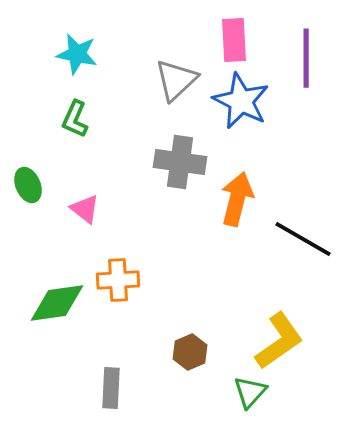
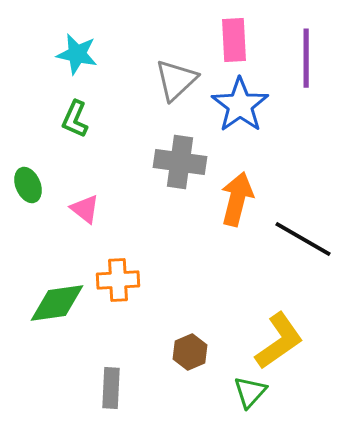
blue star: moved 1 px left, 4 px down; rotated 10 degrees clockwise
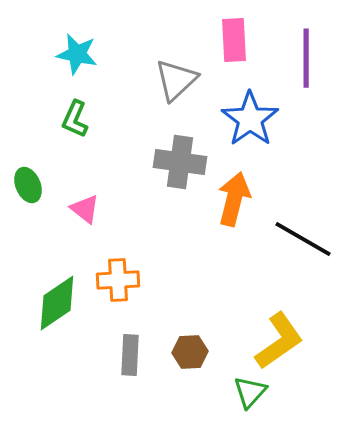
blue star: moved 10 px right, 14 px down
orange arrow: moved 3 px left
green diamond: rotated 26 degrees counterclockwise
brown hexagon: rotated 20 degrees clockwise
gray rectangle: moved 19 px right, 33 px up
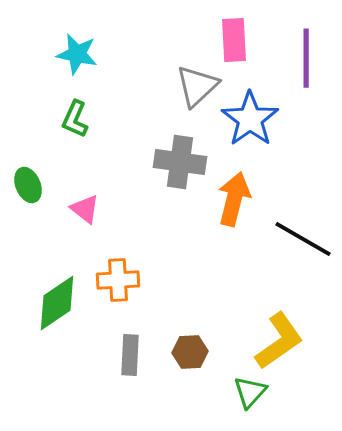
gray triangle: moved 21 px right, 6 px down
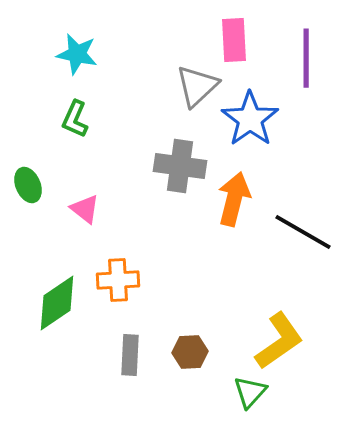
gray cross: moved 4 px down
black line: moved 7 px up
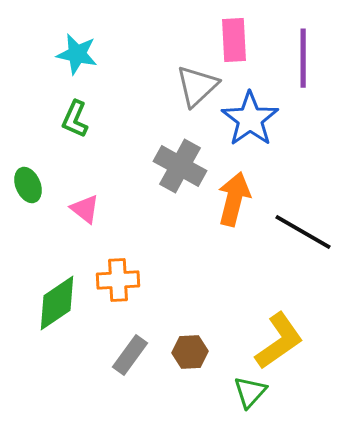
purple line: moved 3 px left
gray cross: rotated 21 degrees clockwise
gray rectangle: rotated 33 degrees clockwise
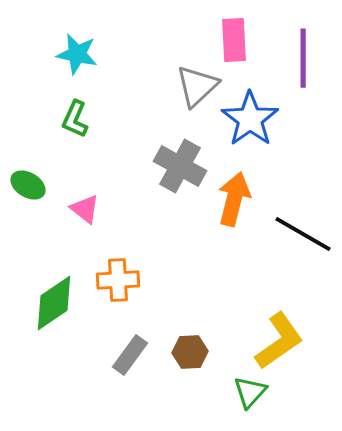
green ellipse: rotated 36 degrees counterclockwise
black line: moved 2 px down
green diamond: moved 3 px left
